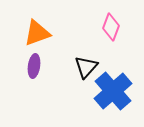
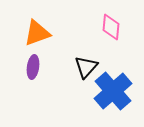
pink diamond: rotated 16 degrees counterclockwise
purple ellipse: moved 1 px left, 1 px down
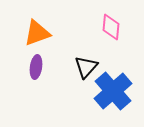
purple ellipse: moved 3 px right
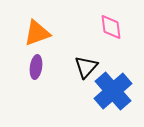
pink diamond: rotated 12 degrees counterclockwise
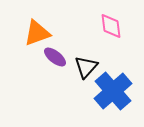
pink diamond: moved 1 px up
purple ellipse: moved 19 px right, 10 px up; rotated 60 degrees counterclockwise
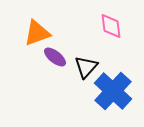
blue cross: rotated 6 degrees counterclockwise
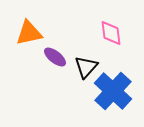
pink diamond: moved 7 px down
orange triangle: moved 8 px left; rotated 8 degrees clockwise
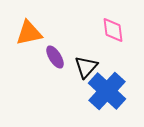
pink diamond: moved 2 px right, 3 px up
purple ellipse: rotated 20 degrees clockwise
blue cross: moved 6 px left
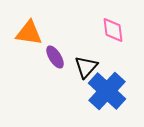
orange triangle: rotated 20 degrees clockwise
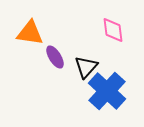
orange triangle: moved 1 px right
